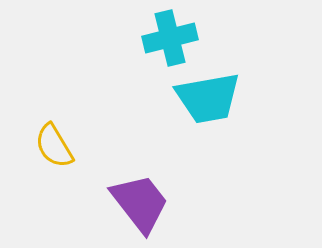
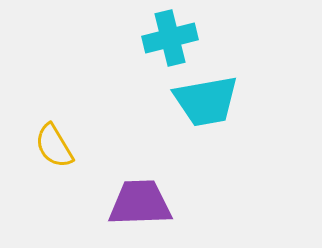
cyan trapezoid: moved 2 px left, 3 px down
purple trapezoid: rotated 54 degrees counterclockwise
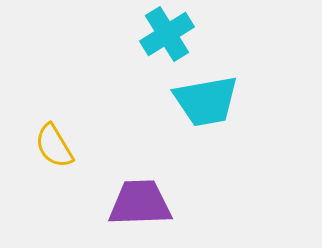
cyan cross: moved 3 px left, 4 px up; rotated 18 degrees counterclockwise
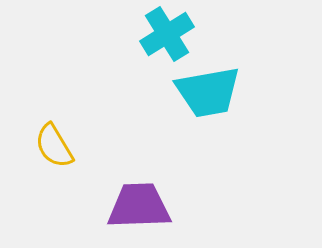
cyan trapezoid: moved 2 px right, 9 px up
purple trapezoid: moved 1 px left, 3 px down
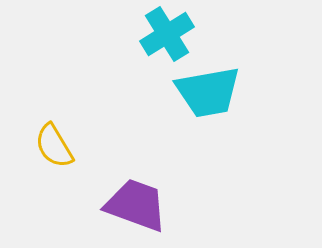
purple trapezoid: moved 3 px left, 1 px up; rotated 22 degrees clockwise
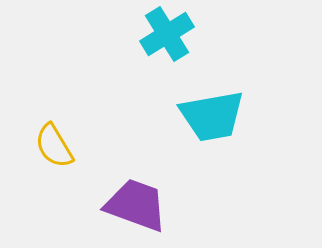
cyan trapezoid: moved 4 px right, 24 px down
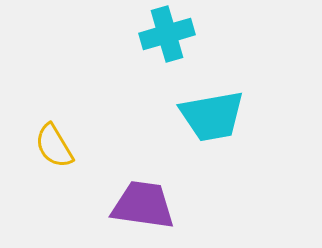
cyan cross: rotated 16 degrees clockwise
purple trapezoid: moved 7 px right; rotated 12 degrees counterclockwise
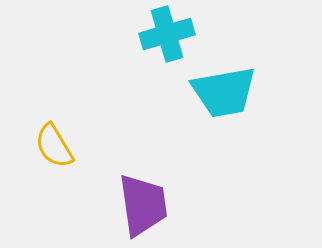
cyan trapezoid: moved 12 px right, 24 px up
purple trapezoid: rotated 74 degrees clockwise
